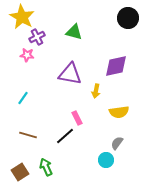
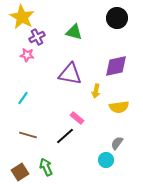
black circle: moved 11 px left
yellow semicircle: moved 5 px up
pink rectangle: rotated 24 degrees counterclockwise
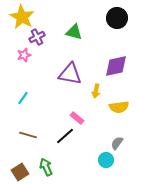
pink star: moved 3 px left; rotated 24 degrees counterclockwise
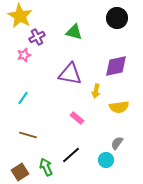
yellow star: moved 2 px left, 1 px up
black line: moved 6 px right, 19 px down
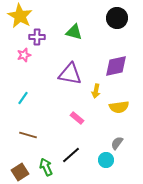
purple cross: rotated 28 degrees clockwise
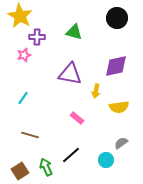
brown line: moved 2 px right
gray semicircle: moved 4 px right; rotated 16 degrees clockwise
brown square: moved 1 px up
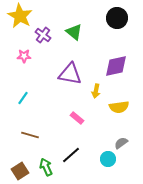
green triangle: rotated 24 degrees clockwise
purple cross: moved 6 px right, 2 px up; rotated 35 degrees clockwise
pink star: moved 1 px down; rotated 16 degrees clockwise
cyan circle: moved 2 px right, 1 px up
